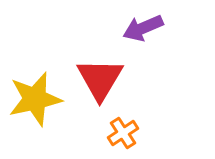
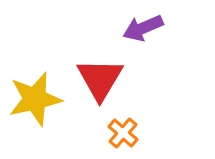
orange cross: rotated 16 degrees counterclockwise
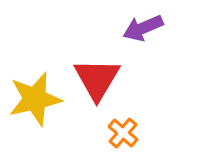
red triangle: moved 3 px left
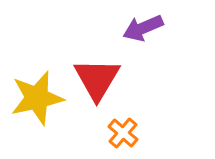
yellow star: moved 2 px right, 1 px up
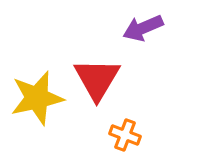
orange cross: moved 2 px right, 2 px down; rotated 20 degrees counterclockwise
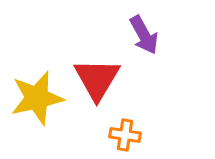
purple arrow: moved 1 px right, 7 px down; rotated 96 degrees counterclockwise
orange cross: rotated 12 degrees counterclockwise
